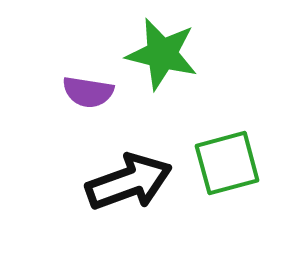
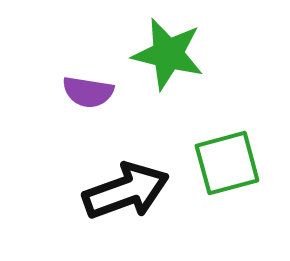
green star: moved 6 px right
black arrow: moved 3 px left, 9 px down
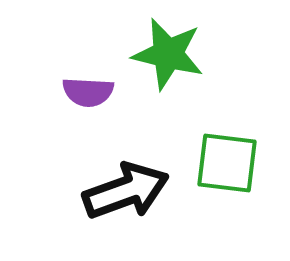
purple semicircle: rotated 6 degrees counterclockwise
green square: rotated 22 degrees clockwise
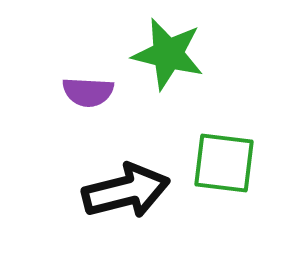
green square: moved 3 px left
black arrow: rotated 6 degrees clockwise
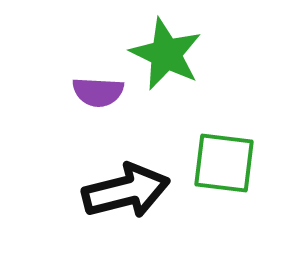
green star: moved 2 px left; rotated 12 degrees clockwise
purple semicircle: moved 10 px right
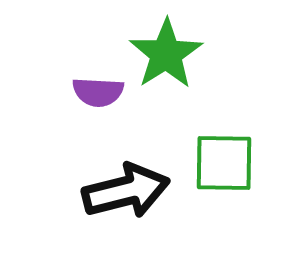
green star: rotated 14 degrees clockwise
green square: rotated 6 degrees counterclockwise
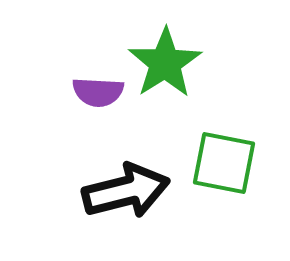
green star: moved 1 px left, 9 px down
green square: rotated 10 degrees clockwise
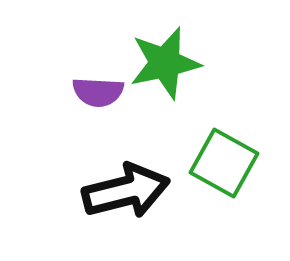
green star: rotated 20 degrees clockwise
green square: rotated 18 degrees clockwise
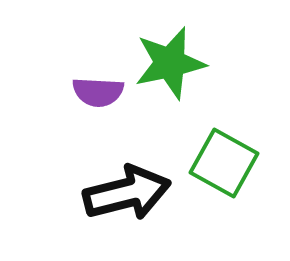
green star: moved 5 px right
black arrow: moved 1 px right, 2 px down
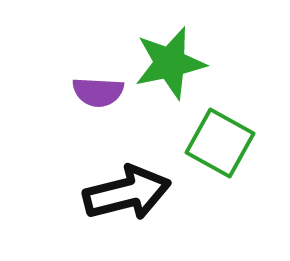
green square: moved 4 px left, 20 px up
